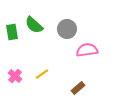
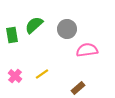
green semicircle: rotated 96 degrees clockwise
green rectangle: moved 3 px down
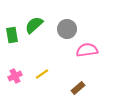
pink cross: rotated 24 degrees clockwise
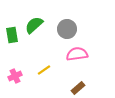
pink semicircle: moved 10 px left, 4 px down
yellow line: moved 2 px right, 4 px up
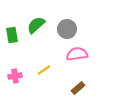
green semicircle: moved 2 px right
pink cross: rotated 16 degrees clockwise
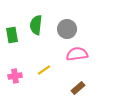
green semicircle: rotated 42 degrees counterclockwise
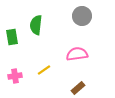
gray circle: moved 15 px right, 13 px up
green rectangle: moved 2 px down
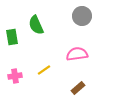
green semicircle: rotated 30 degrees counterclockwise
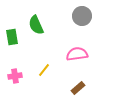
yellow line: rotated 16 degrees counterclockwise
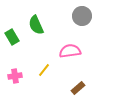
green rectangle: rotated 21 degrees counterclockwise
pink semicircle: moved 7 px left, 3 px up
